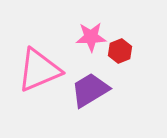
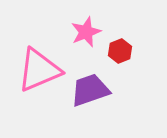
pink star: moved 5 px left, 5 px up; rotated 20 degrees counterclockwise
purple trapezoid: rotated 12 degrees clockwise
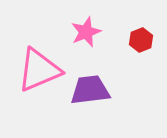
red hexagon: moved 21 px right, 11 px up
purple trapezoid: rotated 12 degrees clockwise
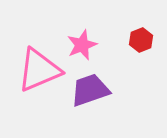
pink star: moved 4 px left, 13 px down
purple trapezoid: rotated 12 degrees counterclockwise
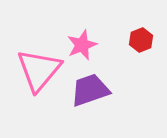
pink triangle: rotated 27 degrees counterclockwise
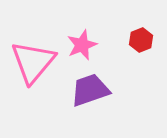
pink triangle: moved 6 px left, 8 px up
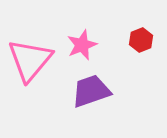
pink triangle: moved 3 px left, 2 px up
purple trapezoid: moved 1 px right, 1 px down
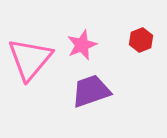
pink triangle: moved 1 px up
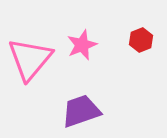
purple trapezoid: moved 10 px left, 20 px down
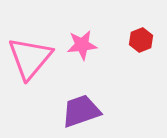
pink star: rotated 16 degrees clockwise
pink triangle: moved 1 px up
